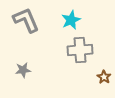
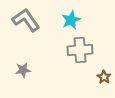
gray L-shape: rotated 12 degrees counterclockwise
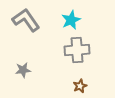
gray cross: moved 3 px left
brown star: moved 24 px left, 9 px down; rotated 16 degrees clockwise
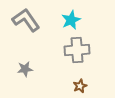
gray star: moved 2 px right, 1 px up
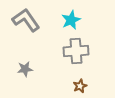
gray cross: moved 1 px left, 1 px down
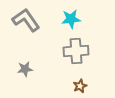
cyan star: moved 1 px up; rotated 18 degrees clockwise
